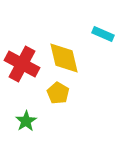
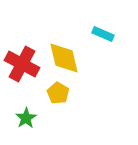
green star: moved 3 px up
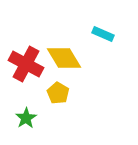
yellow diamond: rotated 18 degrees counterclockwise
red cross: moved 4 px right
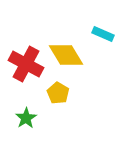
yellow diamond: moved 2 px right, 3 px up
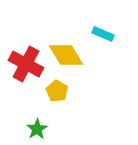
yellow pentagon: moved 1 px left, 2 px up
green star: moved 11 px right, 11 px down
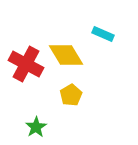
yellow pentagon: moved 14 px right, 4 px down; rotated 10 degrees clockwise
green star: moved 1 px left, 2 px up
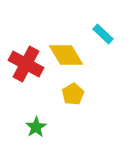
cyan rectangle: rotated 20 degrees clockwise
yellow pentagon: moved 2 px right, 1 px up
